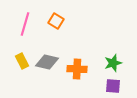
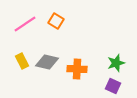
pink line: rotated 40 degrees clockwise
green star: moved 3 px right
purple square: rotated 21 degrees clockwise
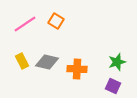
green star: moved 1 px right, 1 px up
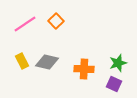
orange square: rotated 14 degrees clockwise
green star: moved 1 px right, 1 px down
orange cross: moved 7 px right
purple square: moved 1 px right, 2 px up
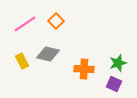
gray diamond: moved 1 px right, 8 px up
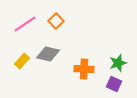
yellow rectangle: rotated 70 degrees clockwise
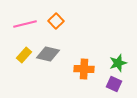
pink line: rotated 20 degrees clockwise
yellow rectangle: moved 2 px right, 6 px up
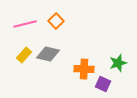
purple square: moved 11 px left
